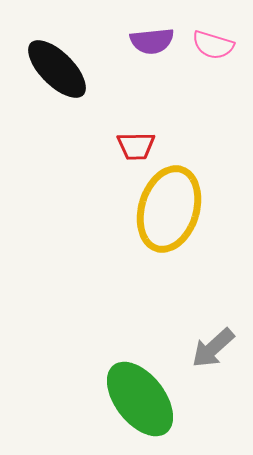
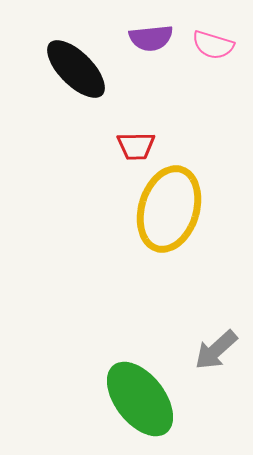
purple semicircle: moved 1 px left, 3 px up
black ellipse: moved 19 px right
gray arrow: moved 3 px right, 2 px down
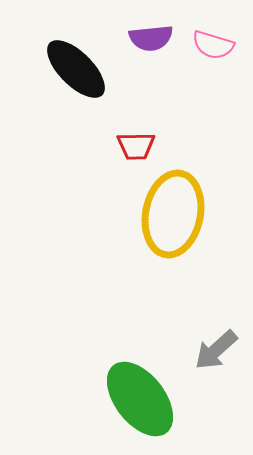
yellow ellipse: moved 4 px right, 5 px down; rotated 6 degrees counterclockwise
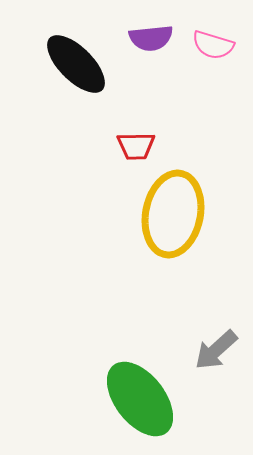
black ellipse: moved 5 px up
